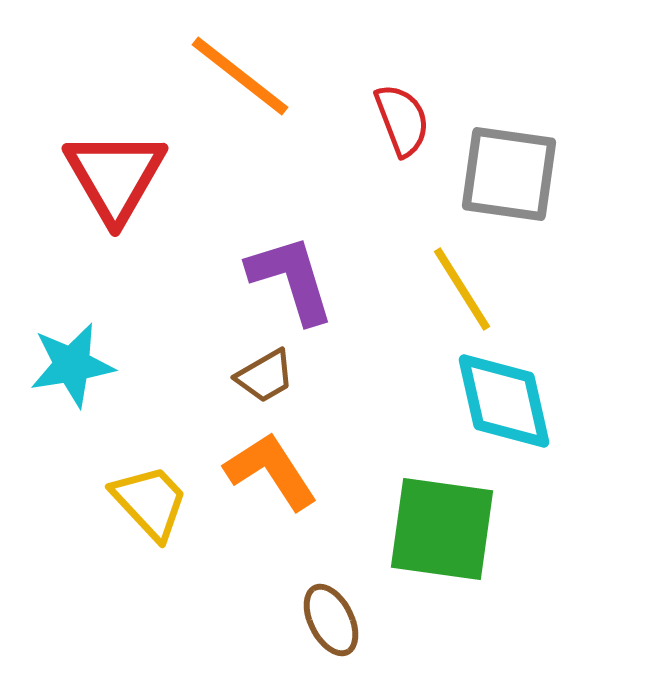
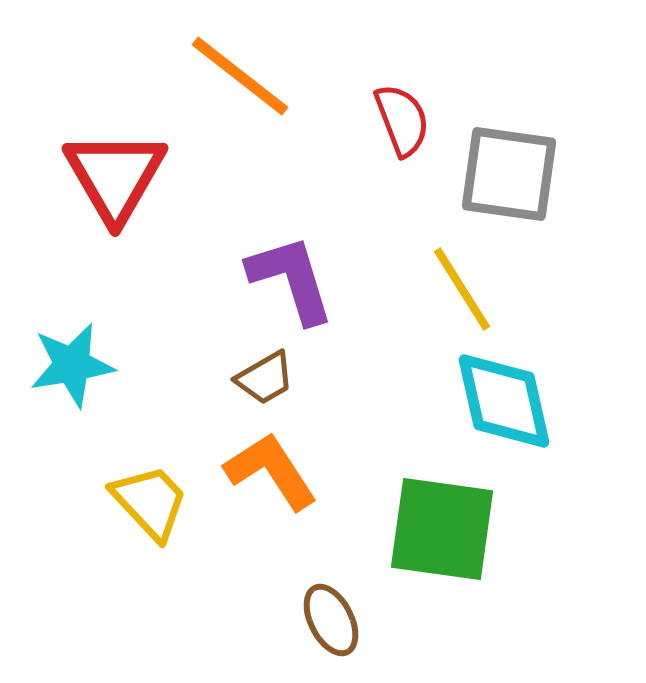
brown trapezoid: moved 2 px down
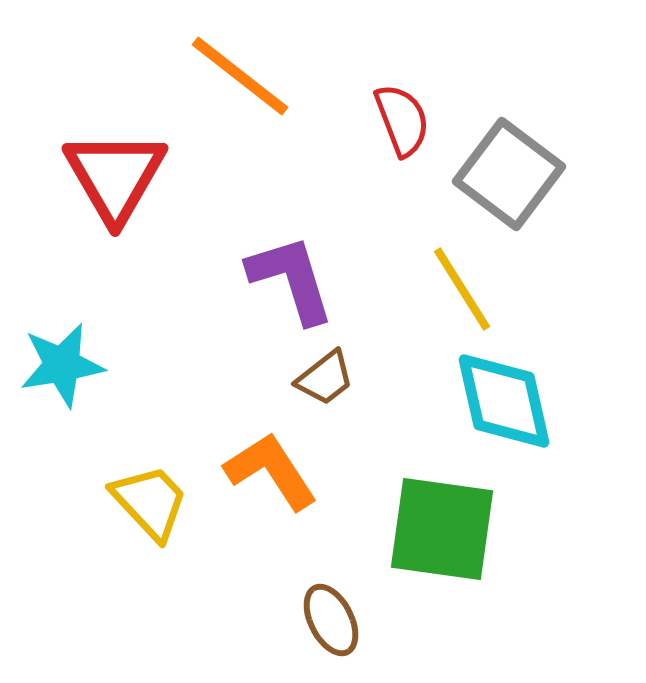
gray square: rotated 29 degrees clockwise
cyan star: moved 10 px left
brown trapezoid: moved 60 px right; rotated 8 degrees counterclockwise
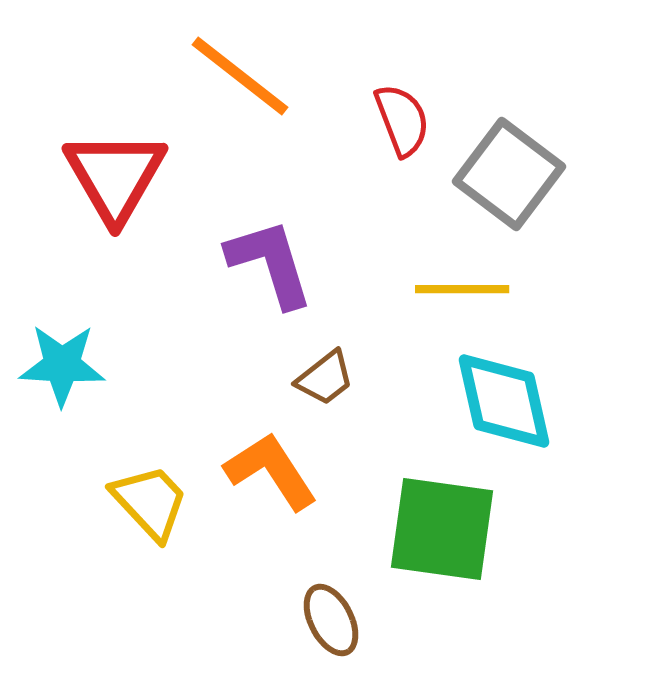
purple L-shape: moved 21 px left, 16 px up
yellow line: rotated 58 degrees counterclockwise
cyan star: rotated 12 degrees clockwise
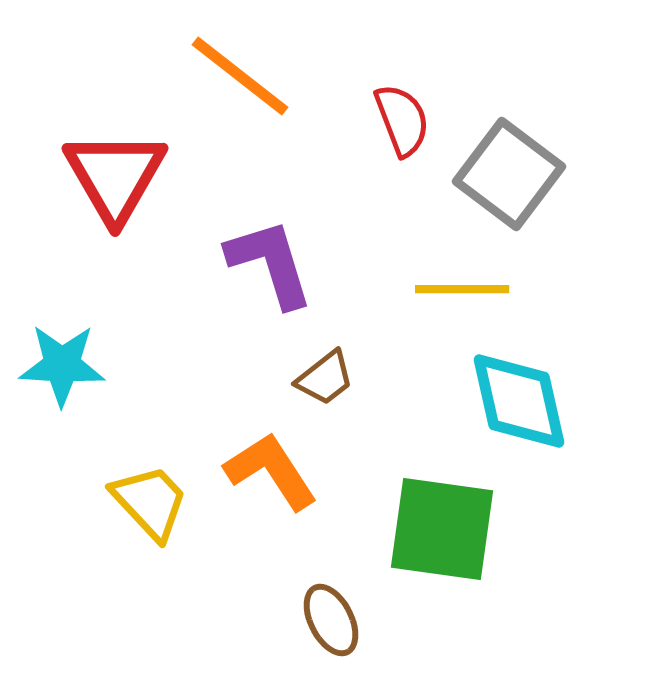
cyan diamond: moved 15 px right
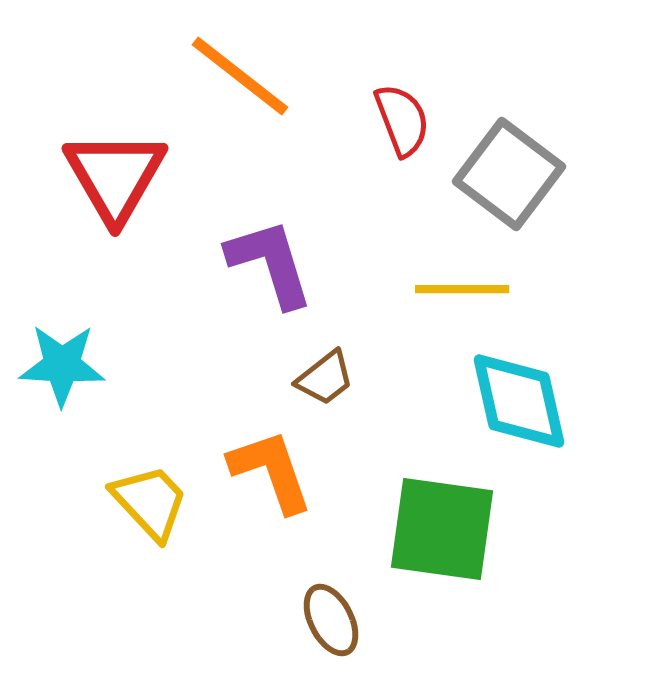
orange L-shape: rotated 14 degrees clockwise
